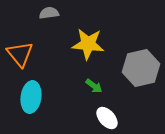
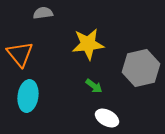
gray semicircle: moved 6 px left
yellow star: rotated 12 degrees counterclockwise
cyan ellipse: moved 3 px left, 1 px up
white ellipse: rotated 20 degrees counterclockwise
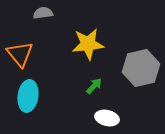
green arrow: rotated 84 degrees counterclockwise
white ellipse: rotated 15 degrees counterclockwise
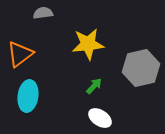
orange triangle: rotated 32 degrees clockwise
white ellipse: moved 7 px left; rotated 20 degrees clockwise
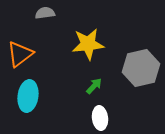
gray semicircle: moved 2 px right
white ellipse: rotated 50 degrees clockwise
